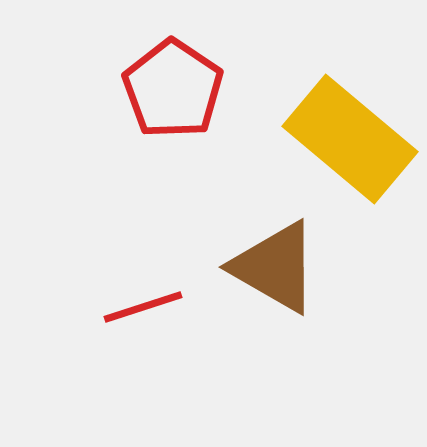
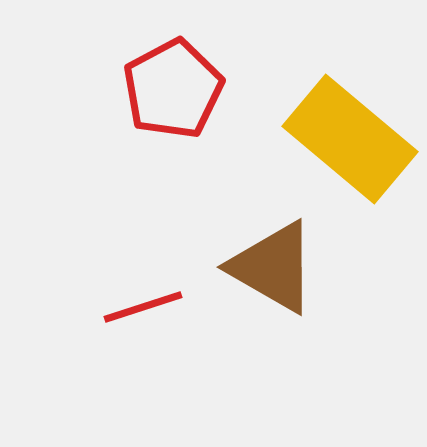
red pentagon: rotated 10 degrees clockwise
brown triangle: moved 2 px left
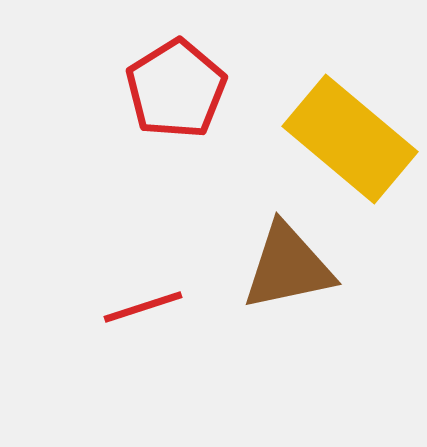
red pentagon: moved 3 px right; rotated 4 degrees counterclockwise
brown triangle: moved 15 px right; rotated 42 degrees counterclockwise
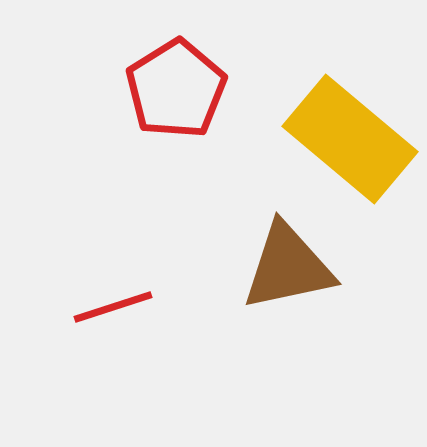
red line: moved 30 px left
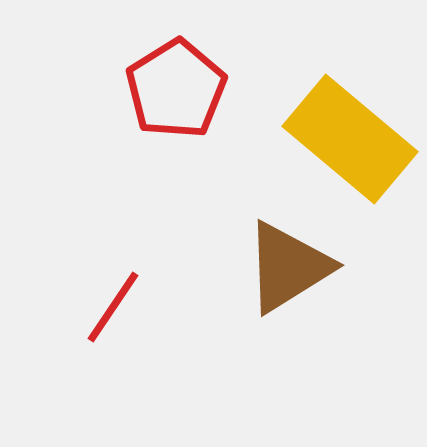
brown triangle: rotated 20 degrees counterclockwise
red line: rotated 38 degrees counterclockwise
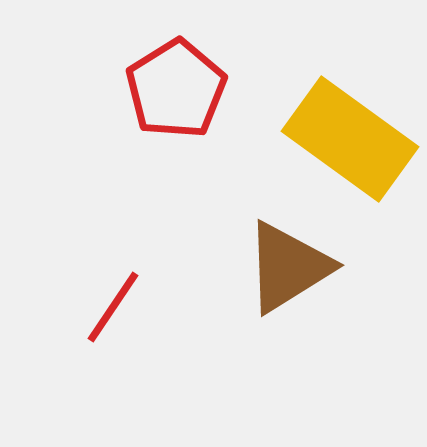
yellow rectangle: rotated 4 degrees counterclockwise
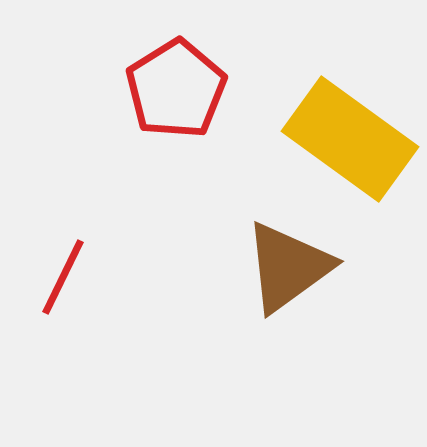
brown triangle: rotated 4 degrees counterclockwise
red line: moved 50 px left, 30 px up; rotated 8 degrees counterclockwise
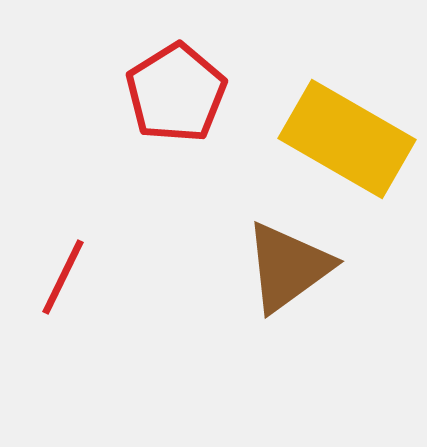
red pentagon: moved 4 px down
yellow rectangle: moved 3 px left; rotated 6 degrees counterclockwise
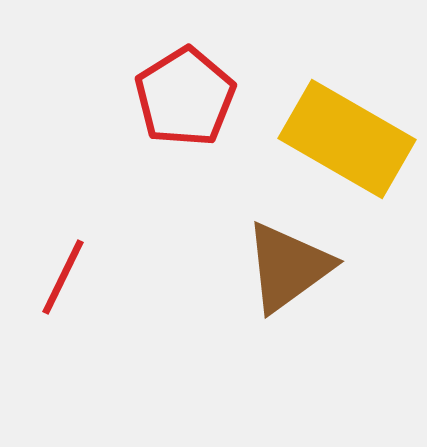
red pentagon: moved 9 px right, 4 px down
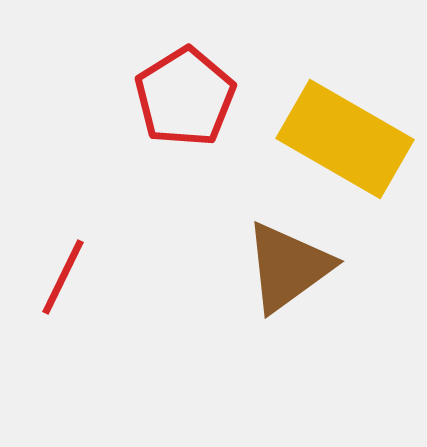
yellow rectangle: moved 2 px left
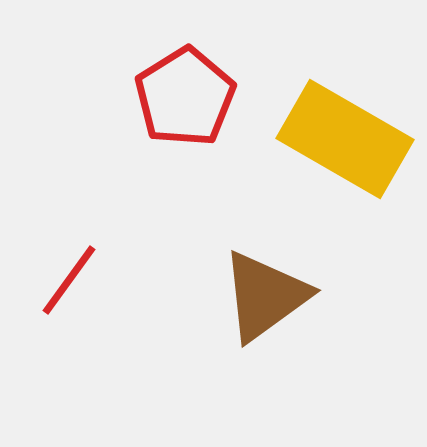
brown triangle: moved 23 px left, 29 px down
red line: moved 6 px right, 3 px down; rotated 10 degrees clockwise
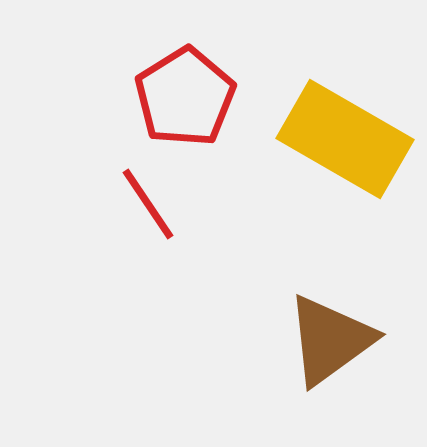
red line: moved 79 px right, 76 px up; rotated 70 degrees counterclockwise
brown triangle: moved 65 px right, 44 px down
